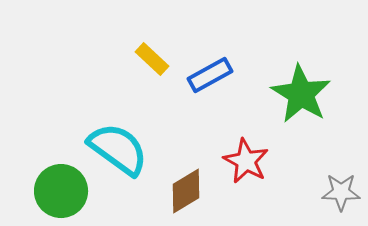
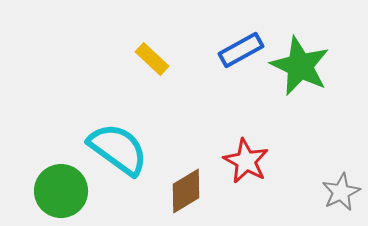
blue rectangle: moved 31 px right, 25 px up
green star: moved 1 px left, 28 px up; rotated 6 degrees counterclockwise
gray star: rotated 27 degrees counterclockwise
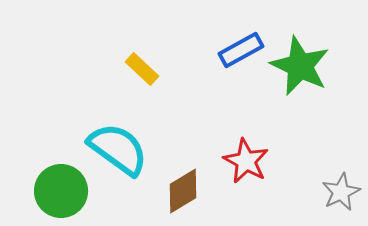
yellow rectangle: moved 10 px left, 10 px down
brown diamond: moved 3 px left
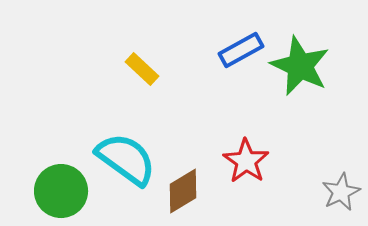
cyan semicircle: moved 8 px right, 10 px down
red star: rotated 6 degrees clockwise
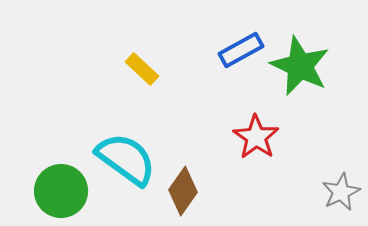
red star: moved 10 px right, 24 px up
brown diamond: rotated 24 degrees counterclockwise
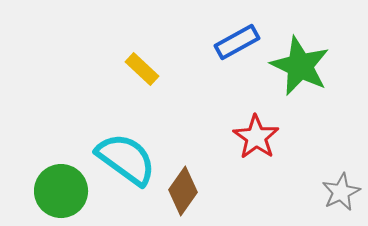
blue rectangle: moved 4 px left, 8 px up
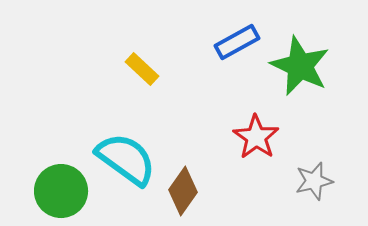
gray star: moved 27 px left, 11 px up; rotated 12 degrees clockwise
